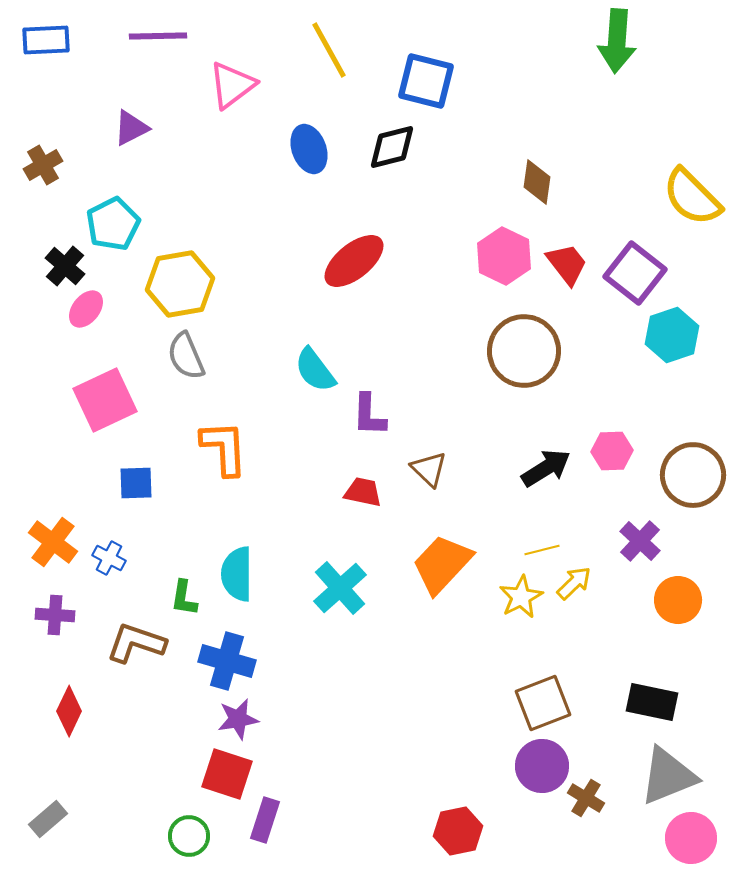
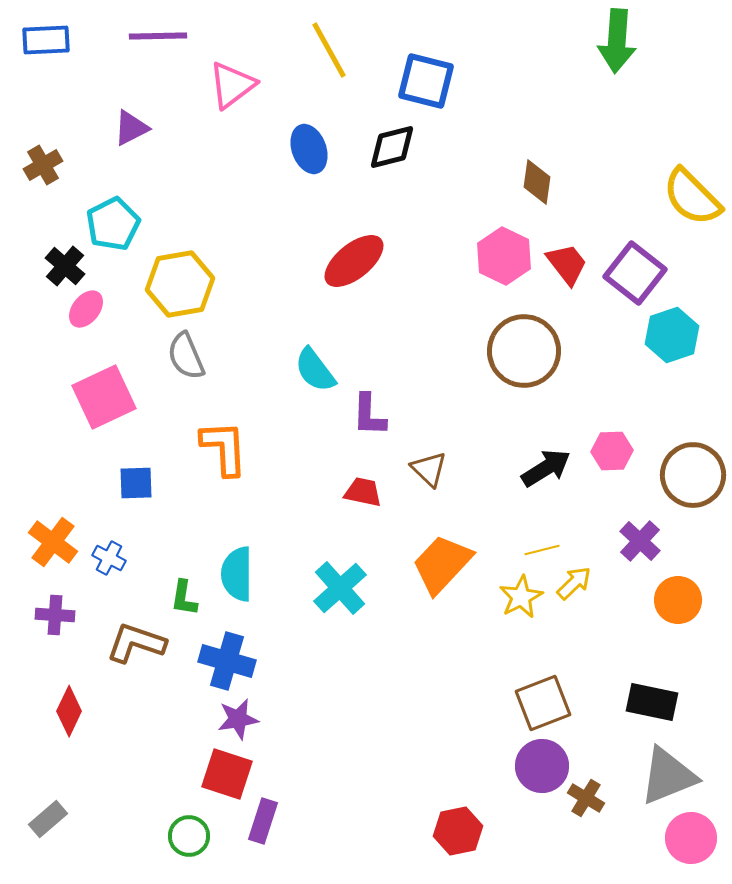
pink square at (105, 400): moved 1 px left, 3 px up
purple rectangle at (265, 820): moved 2 px left, 1 px down
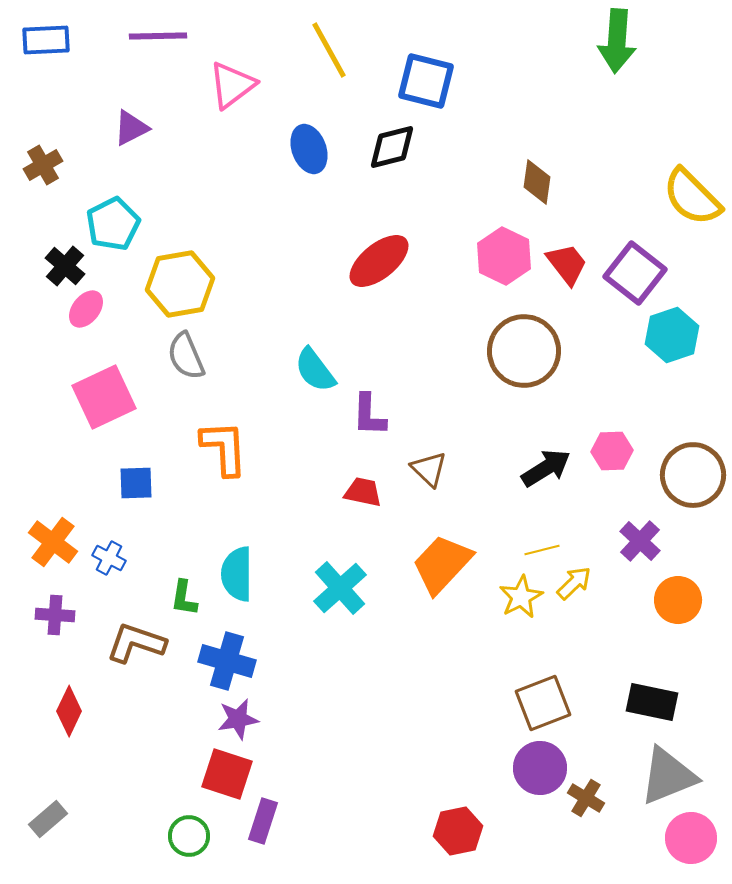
red ellipse at (354, 261): moved 25 px right
purple circle at (542, 766): moved 2 px left, 2 px down
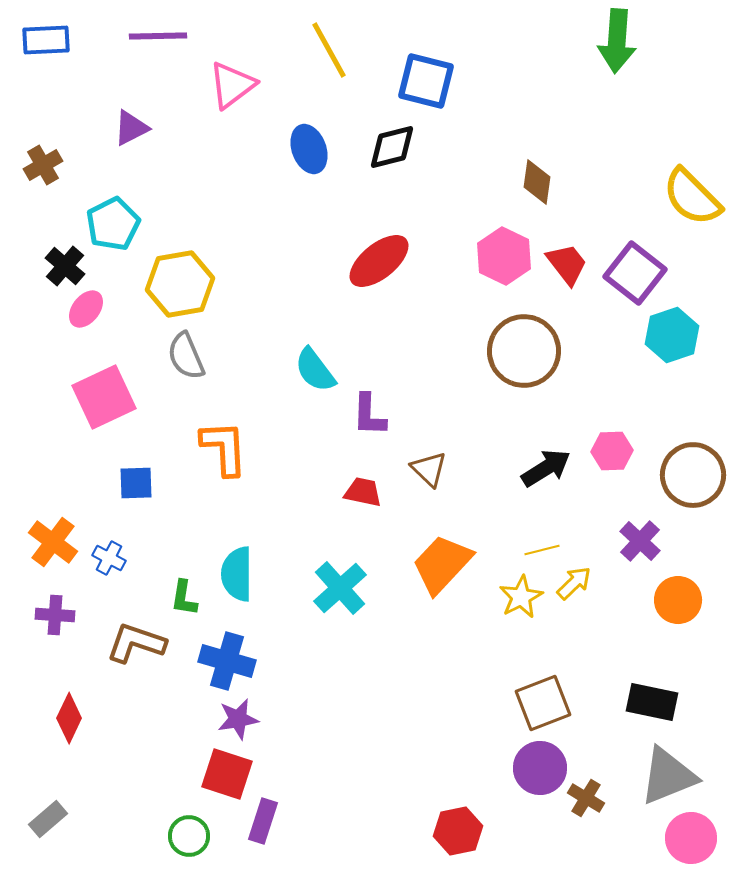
red diamond at (69, 711): moved 7 px down
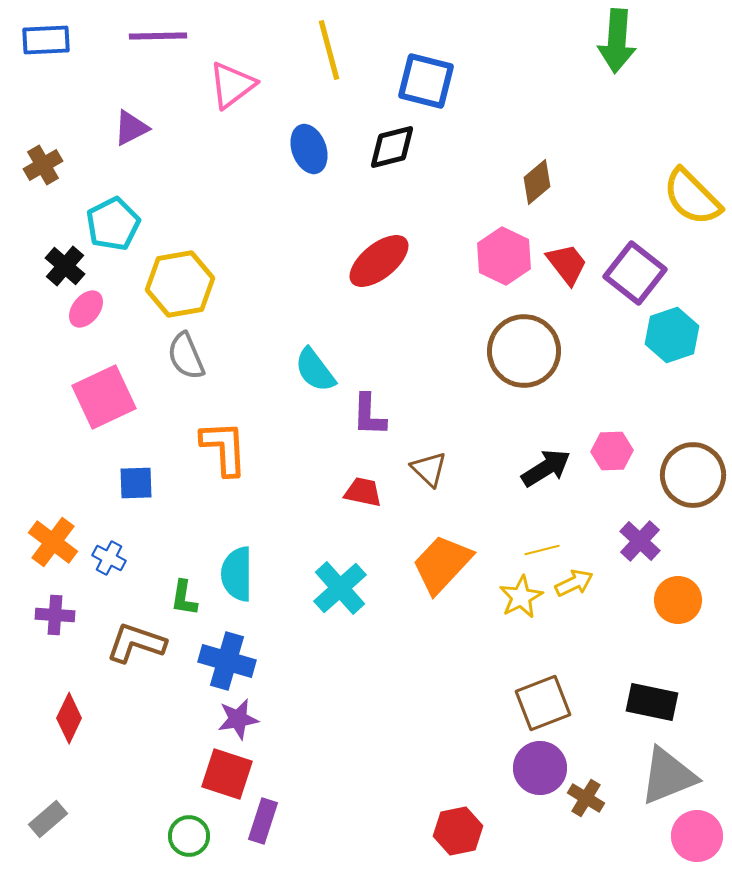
yellow line at (329, 50): rotated 14 degrees clockwise
brown diamond at (537, 182): rotated 42 degrees clockwise
yellow arrow at (574, 583): rotated 18 degrees clockwise
pink circle at (691, 838): moved 6 px right, 2 px up
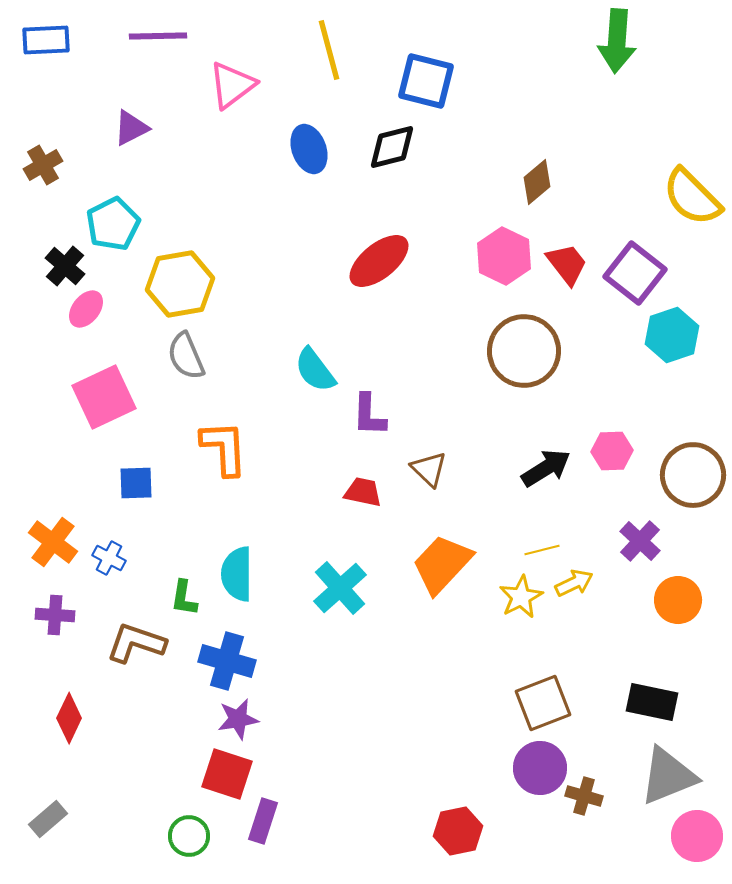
brown cross at (586, 798): moved 2 px left, 2 px up; rotated 15 degrees counterclockwise
